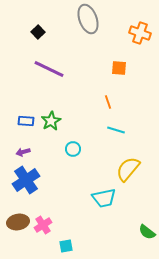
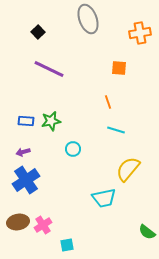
orange cross: rotated 30 degrees counterclockwise
green star: rotated 18 degrees clockwise
cyan square: moved 1 px right, 1 px up
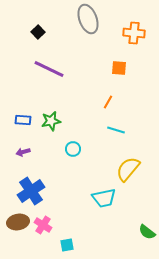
orange cross: moved 6 px left; rotated 15 degrees clockwise
orange line: rotated 48 degrees clockwise
blue rectangle: moved 3 px left, 1 px up
blue cross: moved 5 px right, 11 px down
pink cross: rotated 24 degrees counterclockwise
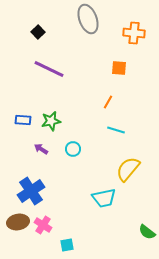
purple arrow: moved 18 px right, 3 px up; rotated 48 degrees clockwise
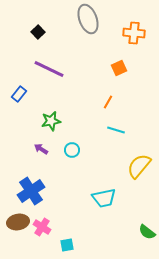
orange square: rotated 28 degrees counterclockwise
blue rectangle: moved 4 px left, 26 px up; rotated 56 degrees counterclockwise
cyan circle: moved 1 px left, 1 px down
yellow semicircle: moved 11 px right, 3 px up
pink cross: moved 1 px left, 2 px down
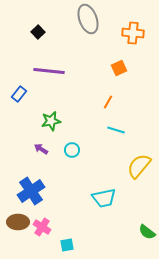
orange cross: moved 1 px left
purple line: moved 2 px down; rotated 20 degrees counterclockwise
brown ellipse: rotated 10 degrees clockwise
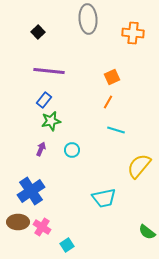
gray ellipse: rotated 16 degrees clockwise
orange square: moved 7 px left, 9 px down
blue rectangle: moved 25 px right, 6 px down
purple arrow: rotated 80 degrees clockwise
cyan square: rotated 24 degrees counterclockwise
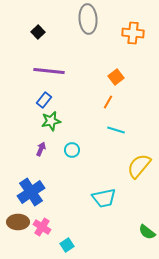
orange square: moved 4 px right; rotated 14 degrees counterclockwise
blue cross: moved 1 px down
